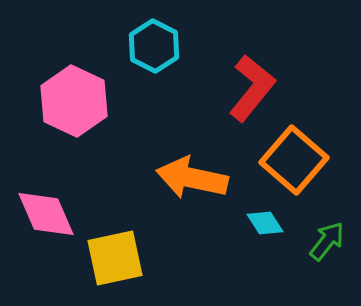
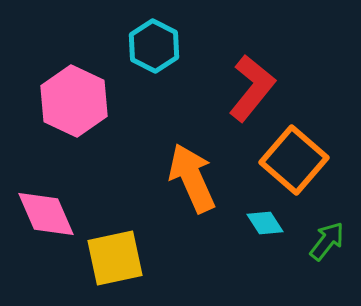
orange arrow: rotated 54 degrees clockwise
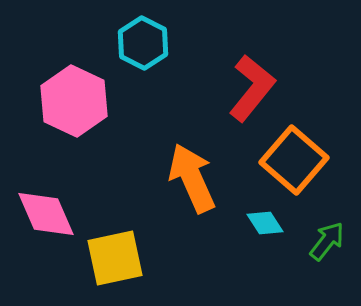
cyan hexagon: moved 11 px left, 3 px up
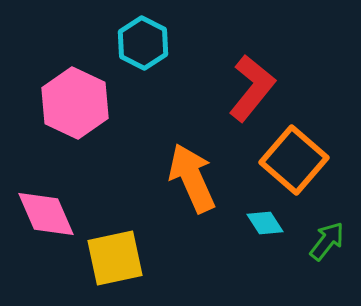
pink hexagon: moved 1 px right, 2 px down
